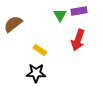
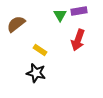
brown semicircle: moved 3 px right
black star: rotated 12 degrees clockwise
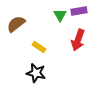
yellow rectangle: moved 1 px left, 3 px up
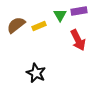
brown semicircle: moved 1 px down
red arrow: rotated 45 degrees counterclockwise
yellow rectangle: moved 21 px up; rotated 56 degrees counterclockwise
black star: rotated 12 degrees clockwise
